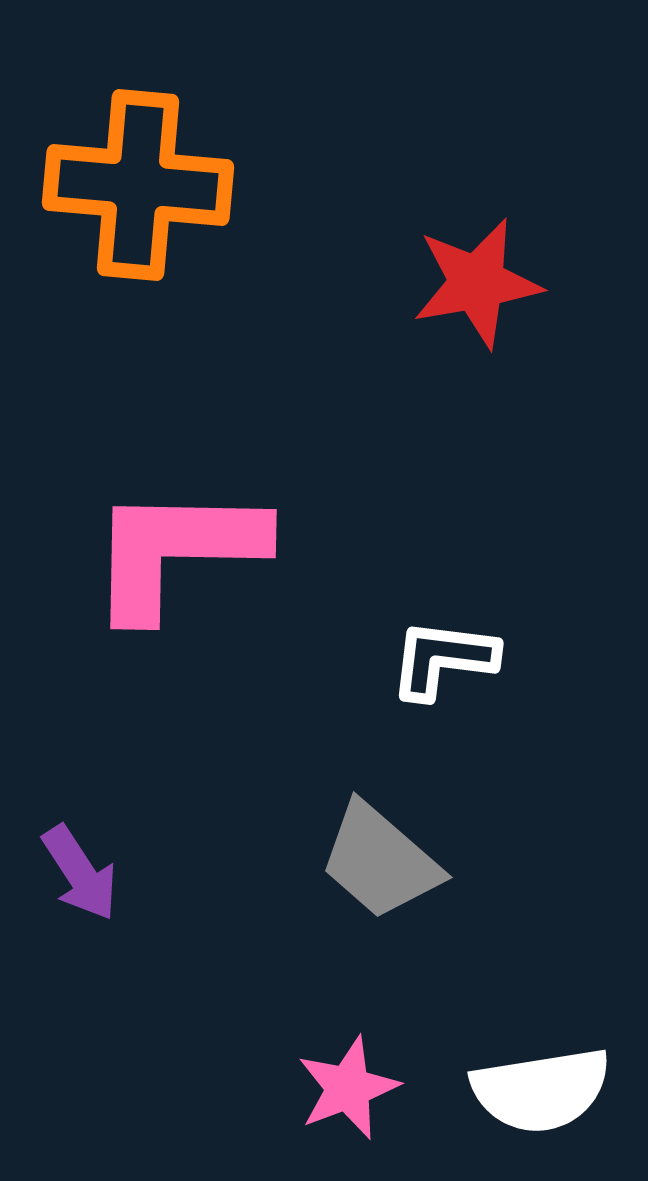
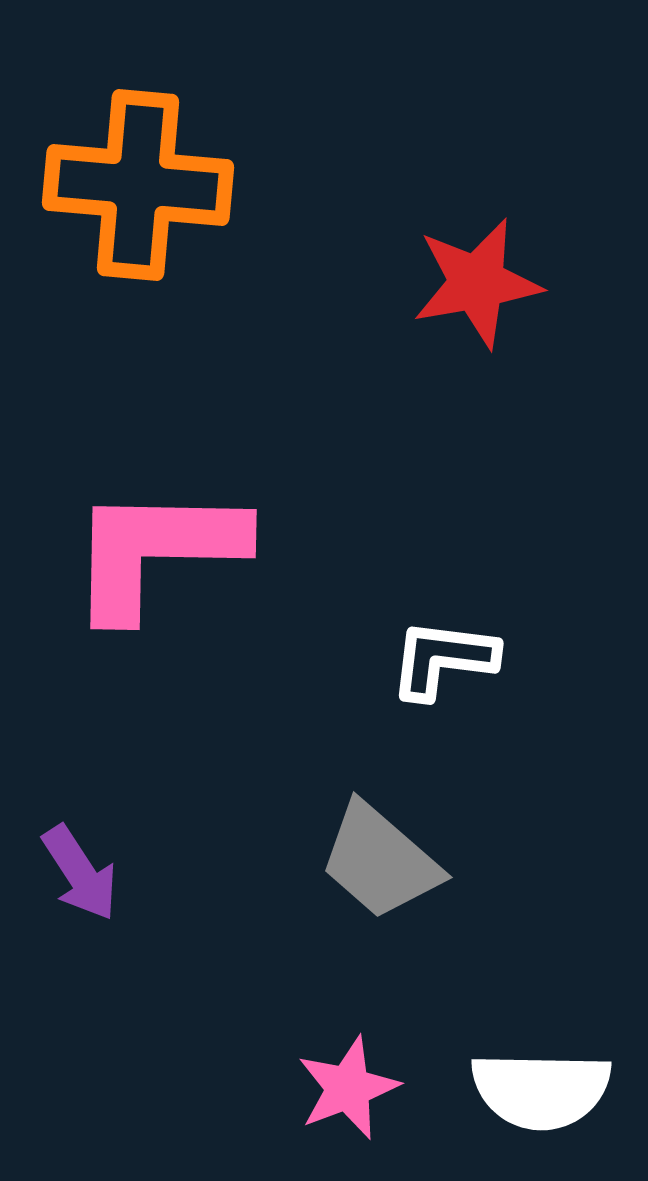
pink L-shape: moved 20 px left
white semicircle: rotated 10 degrees clockwise
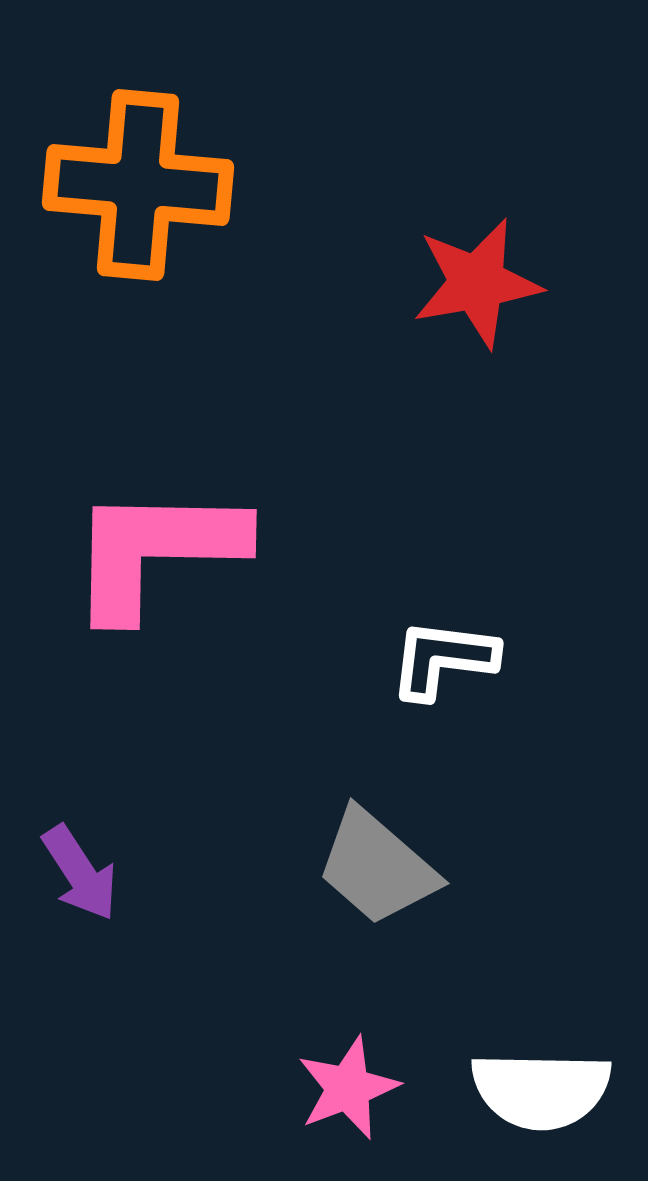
gray trapezoid: moved 3 px left, 6 px down
